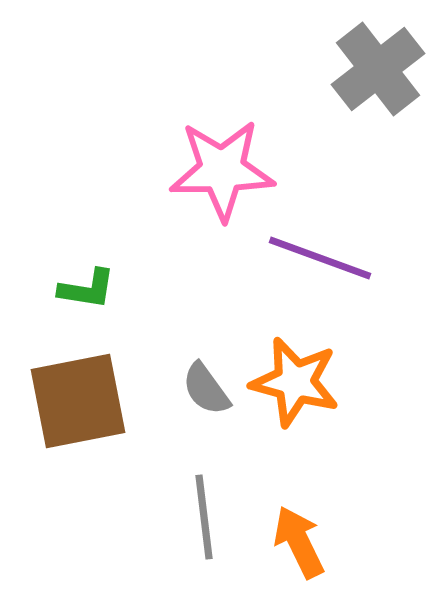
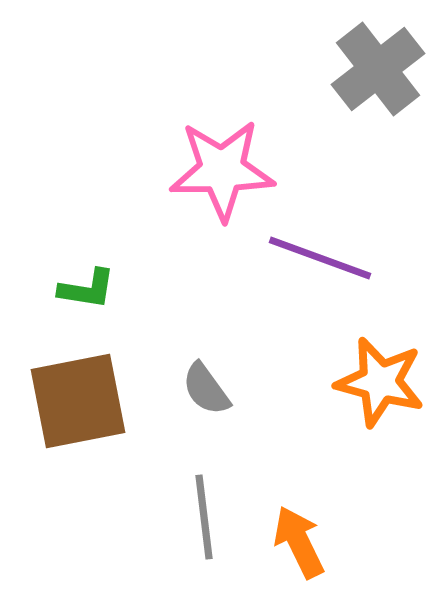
orange star: moved 85 px right
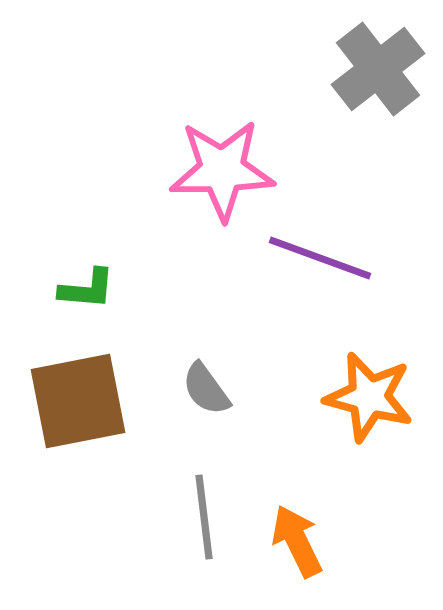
green L-shape: rotated 4 degrees counterclockwise
orange star: moved 11 px left, 15 px down
orange arrow: moved 2 px left, 1 px up
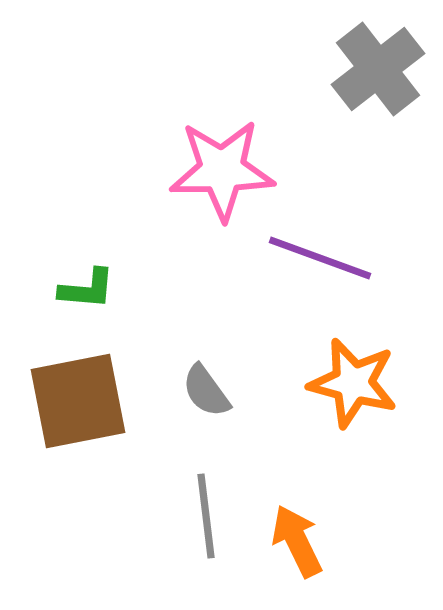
gray semicircle: moved 2 px down
orange star: moved 16 px left, 14 px up
gray line: moved 2 px right, 1 px up
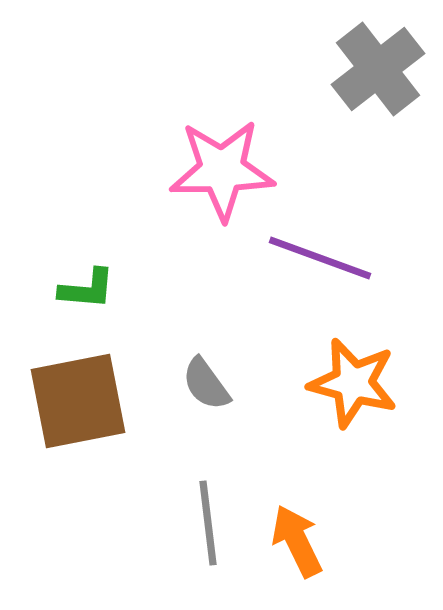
gray semicircle: moved 7 px up
gray line: moved 2 px right, 7 px down
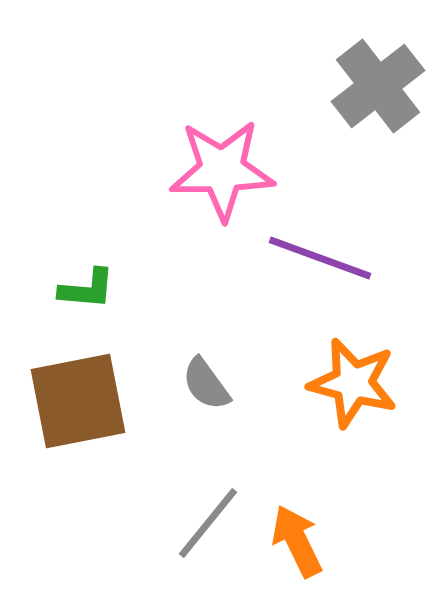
gray cross: moved 17 px down
gray line: rotated 46 degrees clockwise
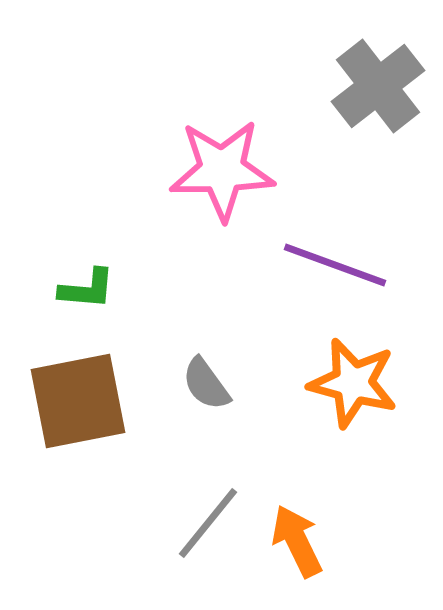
purple line: moved 15 px right, 7 px down
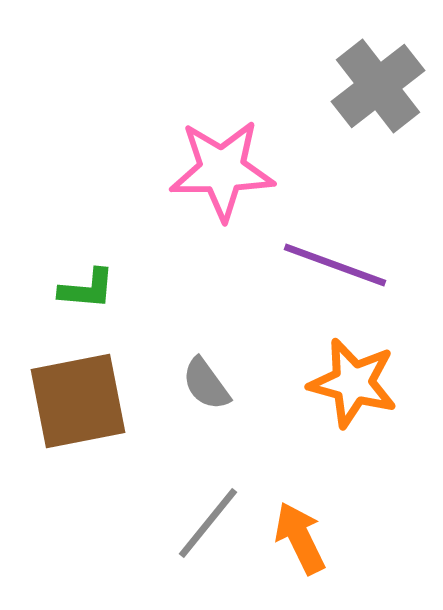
orange arrow: moved 3 px right, 3 px up
